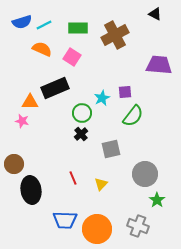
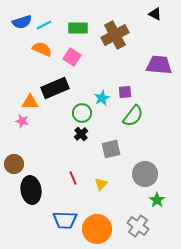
gray cross: rotated 15 degrees clockwise
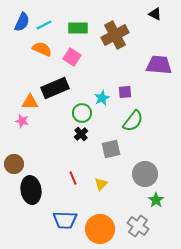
blue semicircle: rotated 48 degrees counterclockwise
green semicircle: moved 5 px down
green star: moved 1 px left
orange circle: moved 3 px right
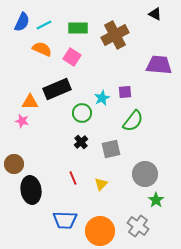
black rectangle: moved 2 px right, 1 px down
black cross: moved 8 px down
orange circle: moved 2 px down
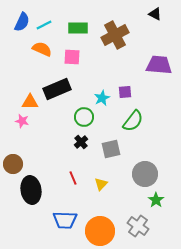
pink square: rotated 30 degrees counterclockwise
green circle: moved 2 px right, 4 px down
brown circle: moved 1 px left
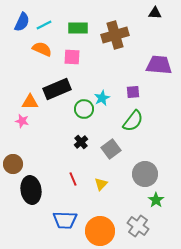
black triangle: moved 1 px up; rotated 24 degrees counterclockwise
brown cross: rotated 12 degrees clockwise
purple square: moved 8 px right
green circle: moved 8 px up
gray square: rotated 24 degrees counterclockwise
red line: moved 1 px down
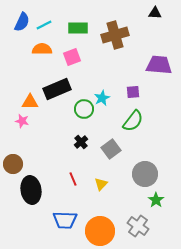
orange semicircle: rotated 24 degrees counterclockwise
pink square: rotated 24 degrees counterclockwise
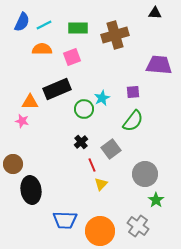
red line: moved 19 px right, 14 px up
